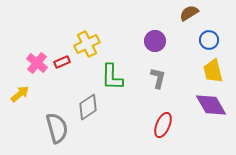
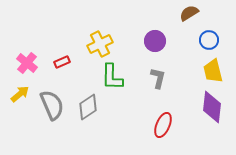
yellow cross: moved 13 px right
pink cross: moved 10 px left
purple diamond: moved 1 px right, 2 px down; rotated 36 degrees clockwise
gray semicircle: moved 5 px left, 23 px up; rotated 8 degrees counterclockwise
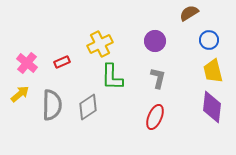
gray semicircle: rotated 24 degrees clockwise
red ellipse: moved 8 px left, 8 px up
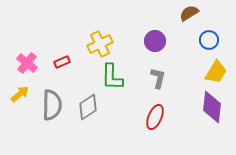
yellow trapezoid: moved 3 px right, 1 px down; rotated 135 degrees counterclockwise
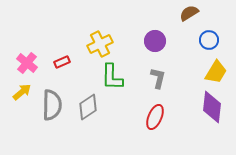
yellow arrow: moved 2 px right, 2 px up
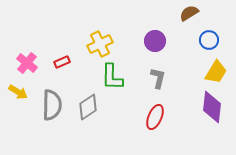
yellow arrow: moved 4 px left; rotated 72 degrees clockwise
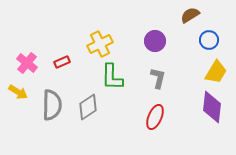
brown semicircle: moved 1 px right, 2 px down
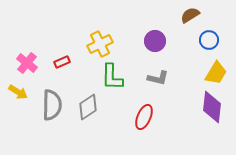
yellow trapezoid: moved 1 px down
gray L-shape: rotated 90 degrees clockwise
red ellipse: moved 11 px left
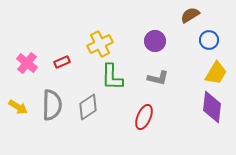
yellow arrow: moved 15 px down
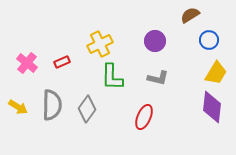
gray diamond: moved 1 px left, 2 px down; rotated 20 degrees counterclockwise
